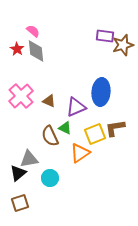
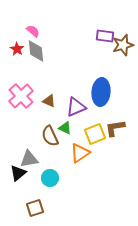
brown square: moved 15 px right, 5 px down
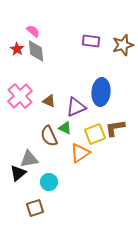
purple rectangle: moved 14 px left, 5 px down
pink cross: moved 1 px left
brown semicircle: moved 1 px left
cyan circle: moved 1 px left, 4 px down
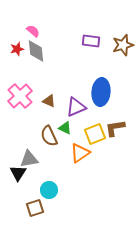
red star: rotated 24 degrees clockwise
black triangle: rotated 18 degrees counterclockwise
cyan circle: moved 8 px down
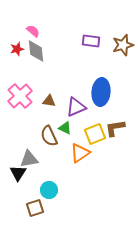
brown triangle: rotated 16 degrees counterclockwise
